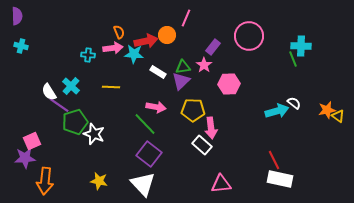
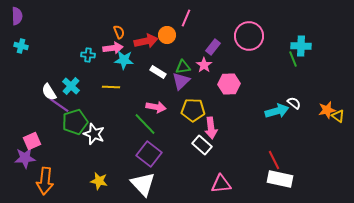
cyan star at (134, 54): moved 10 px left, 6 px down
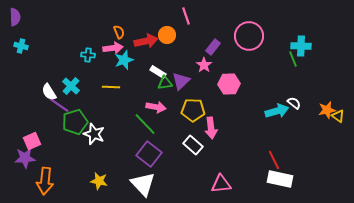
purple semicircle at (17, 16): moved 2 px left, 1 px down
pink line at (186, 18): moved 2 px up; rotated 42 degrees counterclockwise
cyan star at (124, 60): rotated 24 degrees counterclockwise
green triangle at (183, 67): moved 18 px left, 16 px down
white rectangle at (202, 145): moved 9 px left
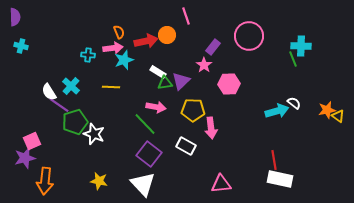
white rectangle at (193, 145): moved 7 px left, 1 px down; rotated 12 degrees counterclockwise
purple star at (25, 158): rotated 10 degrees counterclockwise
red line at (274, 160): rotated 18 degrees clockwise
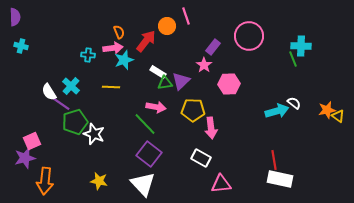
orange circle at (167, 35): moved 9 px up
red arrow at (146, 41): rotated 40 degrees counterclockwise
purple line at (59, 105): moved 1 px right, 2 px up
white rectangle at (186, 146): moved 15 px right, 12 px down
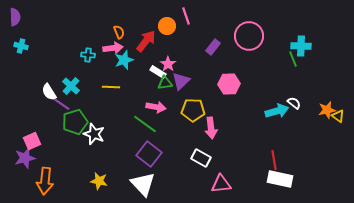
pink star at (204, 65): moved 36 px left, 1 px up
green line at (145, 124): rotated 10 degrees counterclockwise
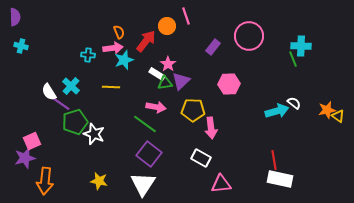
white rectangle at (158, 72): moved 1 px left, 2 px down
white triangle at (143, 184): rotated 16 degrees clockwise
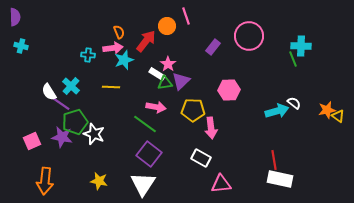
pink hexagon at (229, 84): moved 6 px down
purple star at (25, 158): moved 37 px right, 21 px up; rotated 25 degrees clockwise
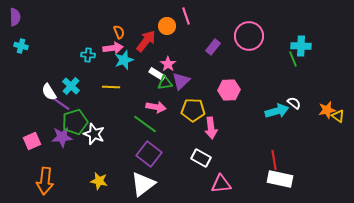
purple star at (62, 137): rotated 15 degrees counterclockwise
white triangle at (143, 184): rotated 20 degrees clockwise
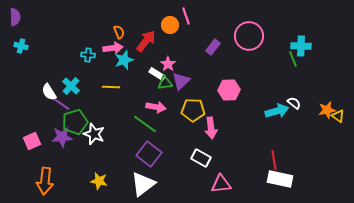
orange circle at (167, 26): moved 3 px right, 1 px up
